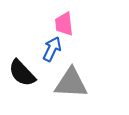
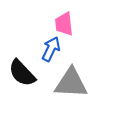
blue arrow: moved 1 px left
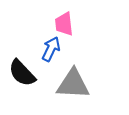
gray triangle: moved 2 px right, 1 px down
